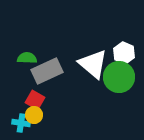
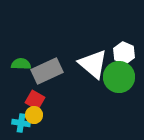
green semicircle: moved 6 px left, 6 px down
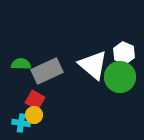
white triangle: moved 1 px down
green circle: moved 1 px right
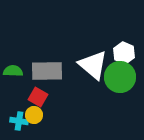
green semicircle: moved 8 px left, 7 px down
gray rectangle: rotated 24 degrees clockwise
red square: moved 3 px right, 3 px up
cyan cross: moved 2 px left, 2 px up
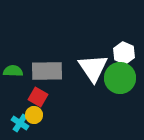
white triangle: moved 3 px down; rotated 16 degrees clockwise
green circle: moved 1 px down
cyan cross: moved 1 px right, 2 px down; rotated 24 degrees clockwise
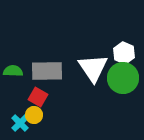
green circle: moved 3 px right
cyan cross: rotated 12 degrees clockwise
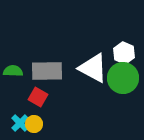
white triangle: rotated 28 degrees counterclockwise
yellow circle: moved 9 px down
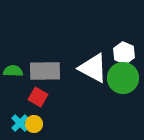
gray rectangle: moved 2 px left
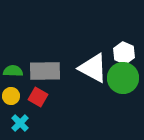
yellow circle: moved 23 px left, 28 px up
